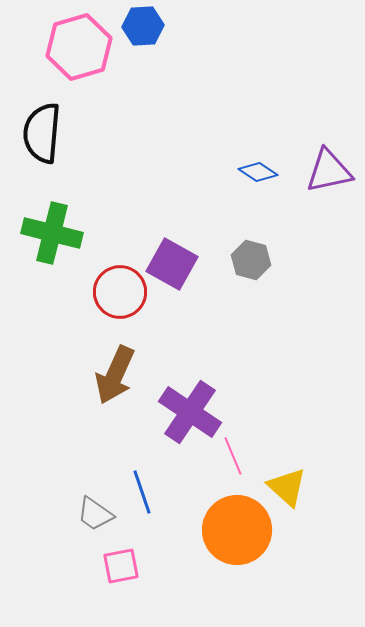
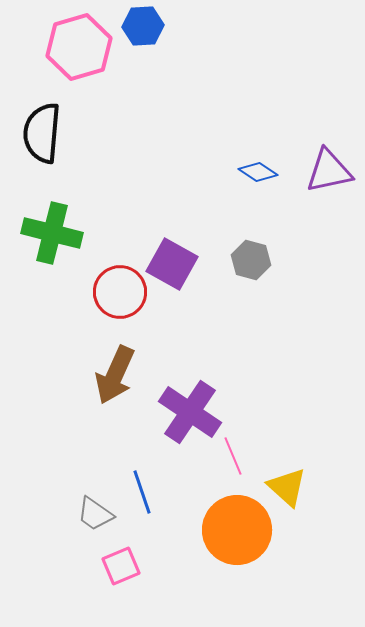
pink square: rotated 12 degrees counterclockwise
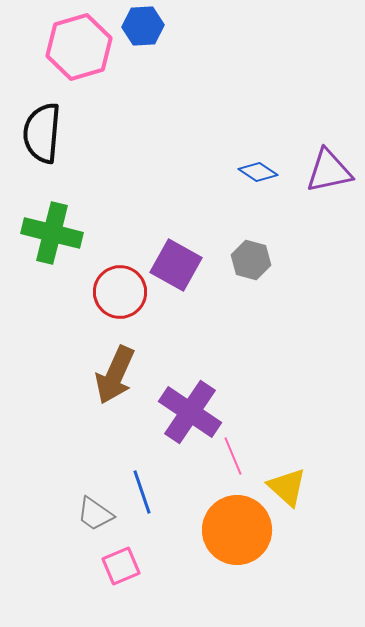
purple square: moved 4 px right, 1 px down
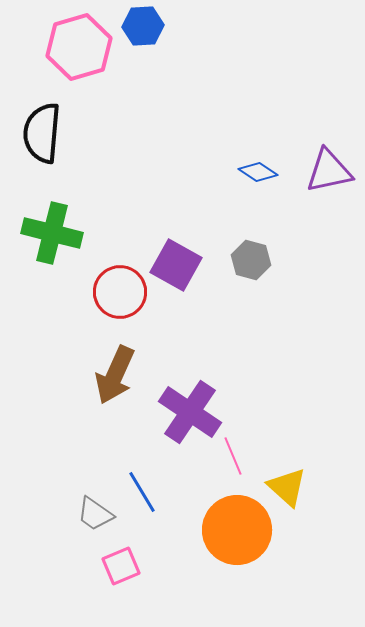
blue line: rotated 12 degrees counterclockwise
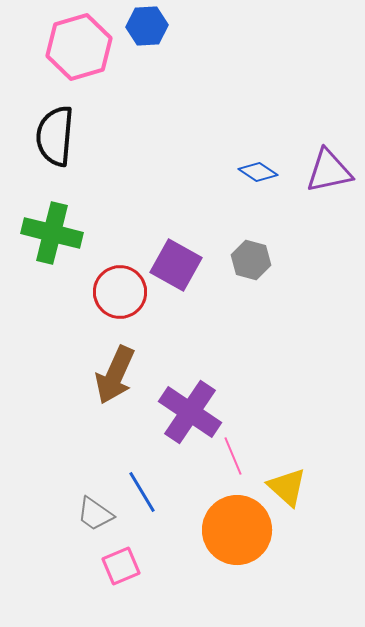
blue hexagon: moved 4 px right
black semicircle: moved 13 px right, 3 px down
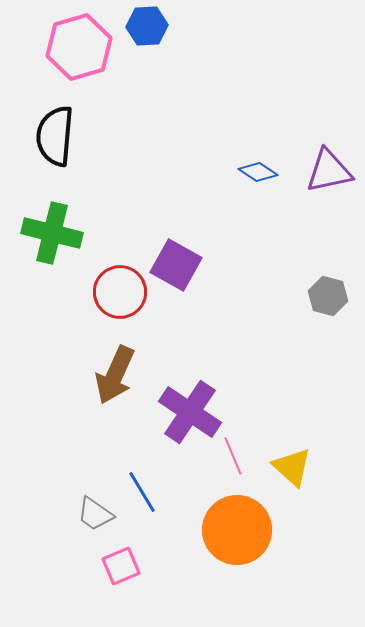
gray hexagon: moved 77 px right, 36 px down
yellow triangle: moved 5 px right, 20 px up
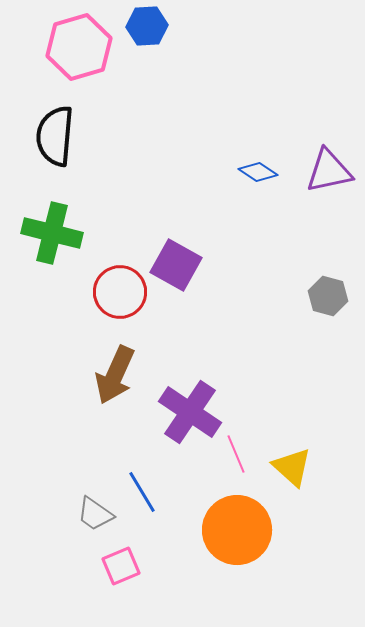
pink line: moved 3 px right, 2 px up
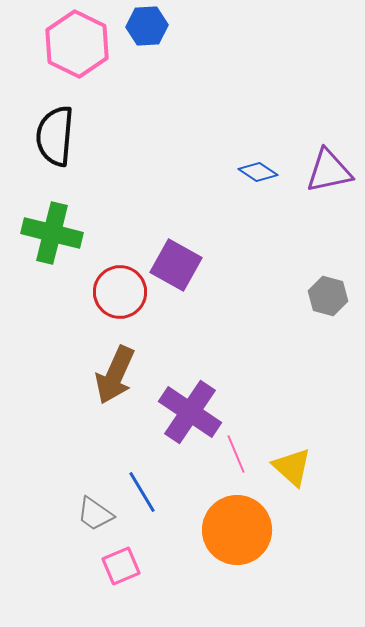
pink hexagon: moved 2 px left, 3 px up; rotated 18 degrees counterclockwise
